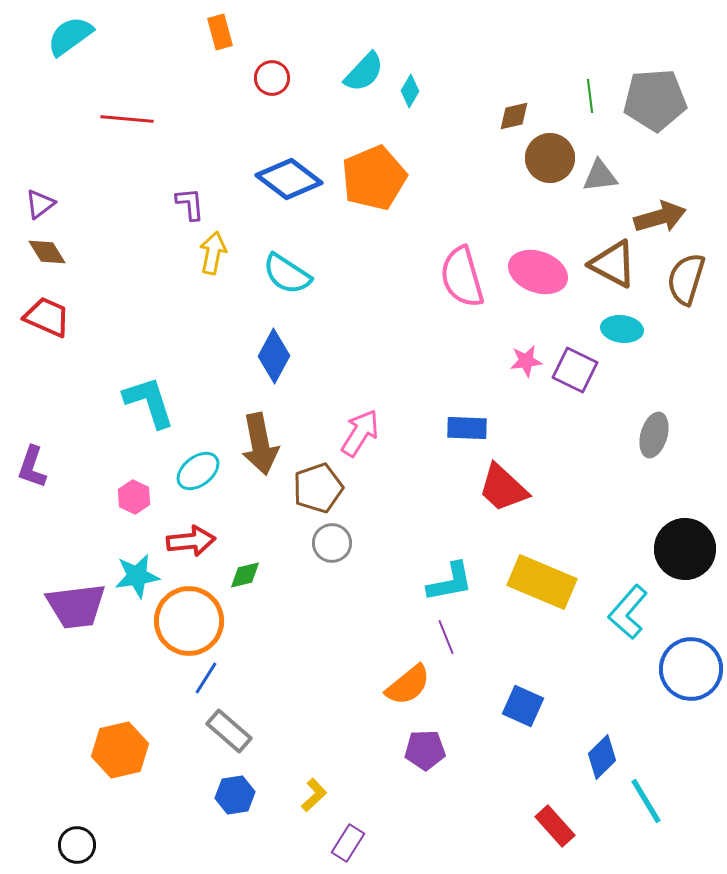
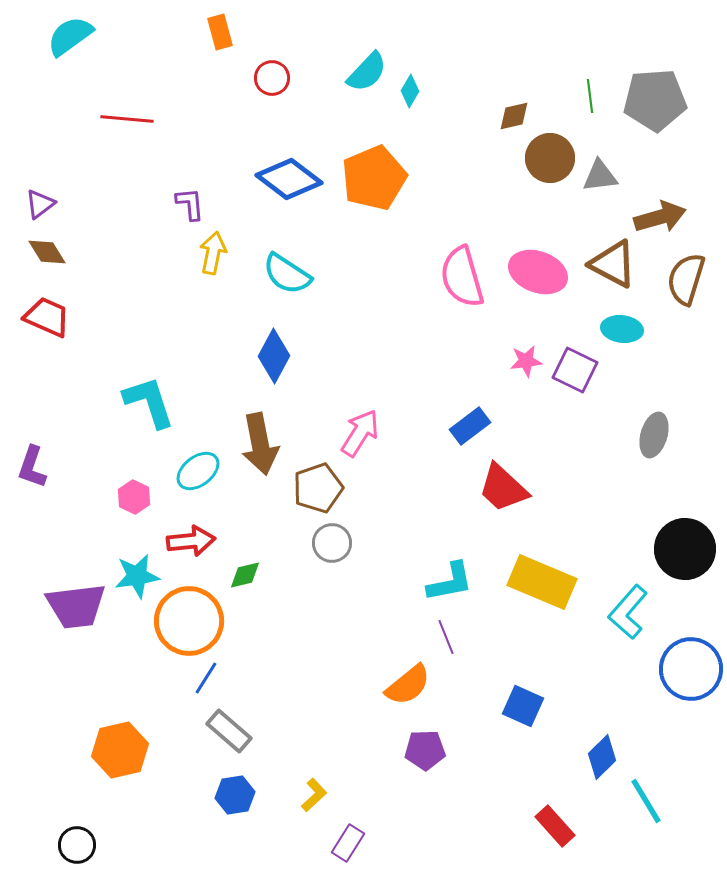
cyan semicircle at (364, 72): moved 3 px right
blue rectangle at (467, 428): moved 3 px right, 2 px up; rotated 39 degrees counterclockwise
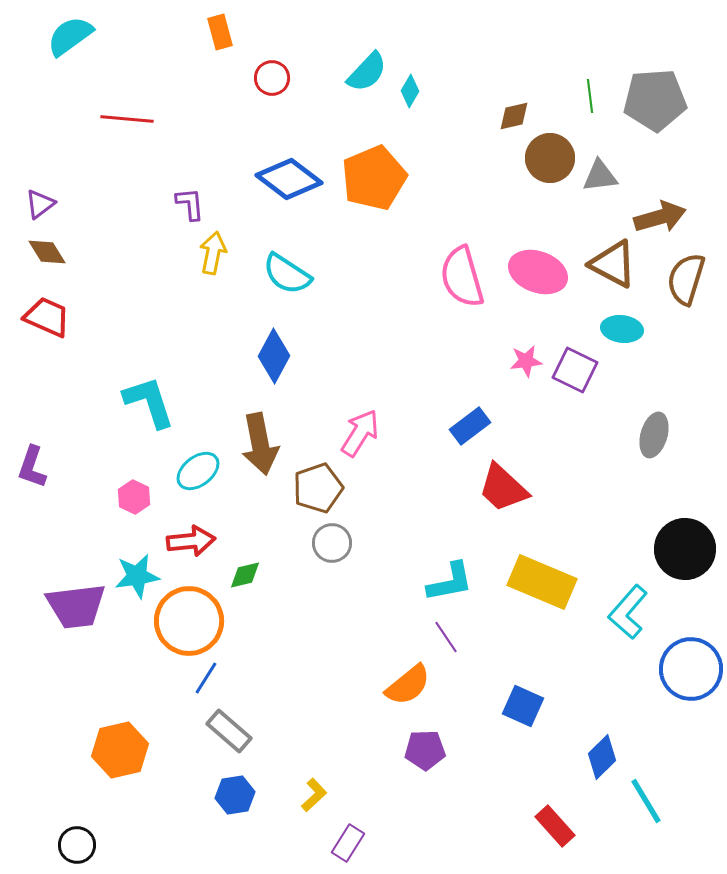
purple line at (446, 637): rotated 12 degrees counterclockwise
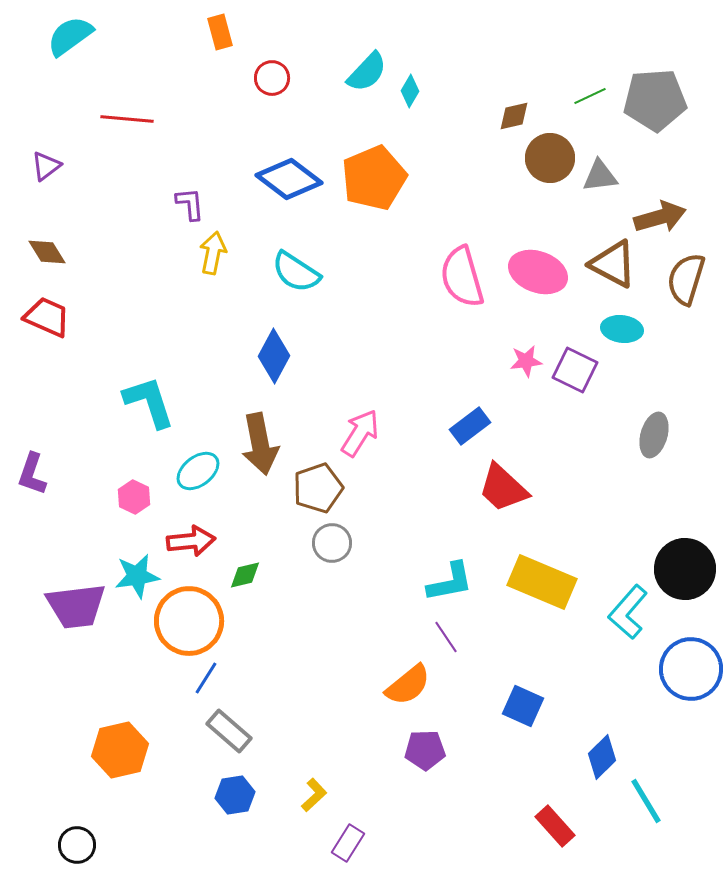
green line at (590, 96): rotated 72 degrees clockwise
purple triangle at (40, 204): moved 6 px right, 38 px up
cyan semicircle at (287, 274): moved 9 px right, 2 px up
purple L-shape at (32, 467): moved 7 px down
black circle at (685, 549): moved 20 px down
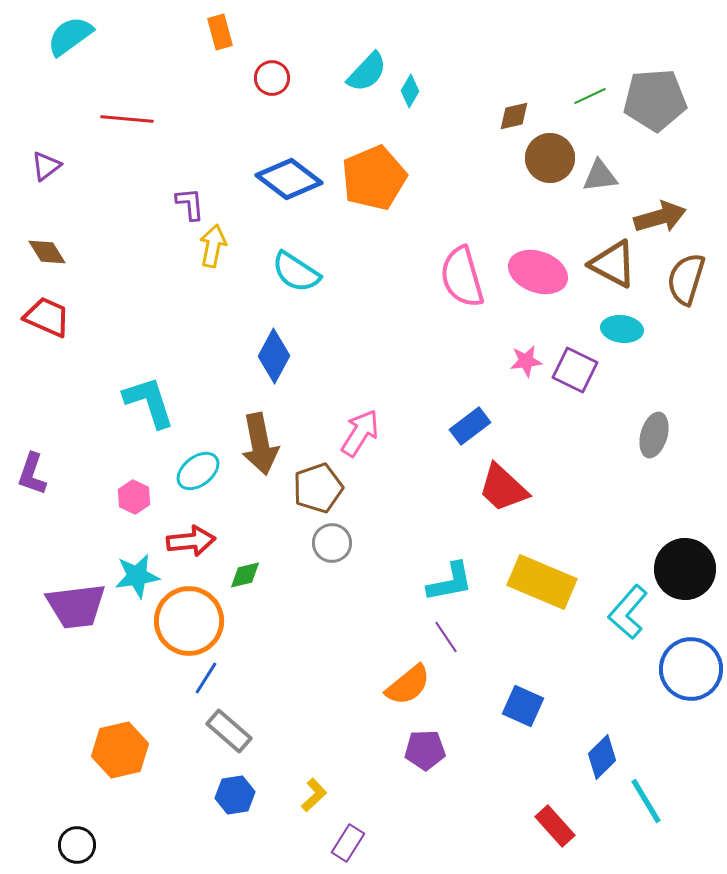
yellow arrow at (213, 253): moved 7 px up
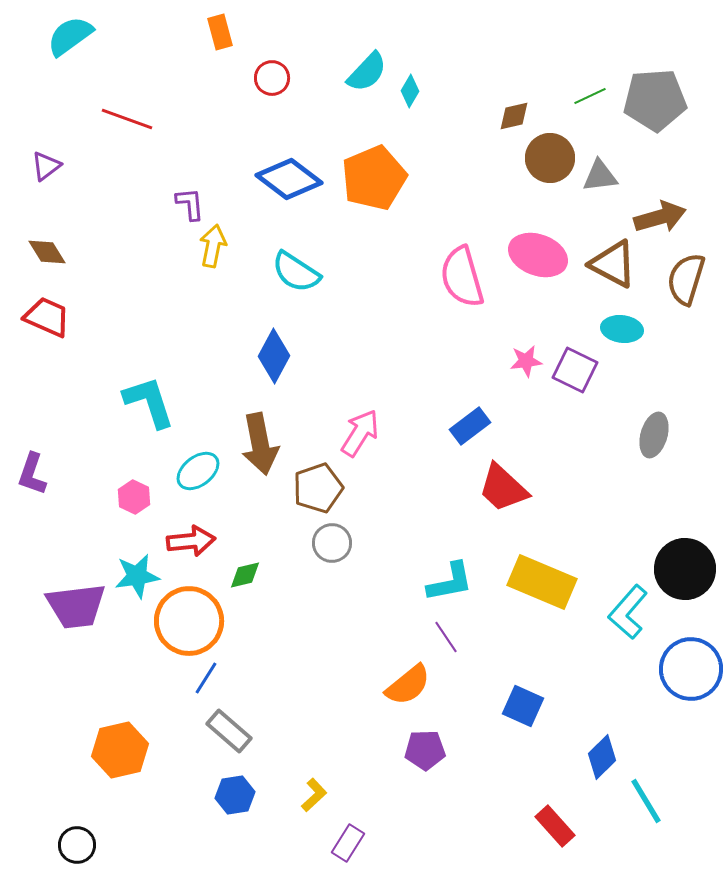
red line at (127, 119): rotated 15 degrees clockwise
pink ellipse at (538, 272): moved 17 px up
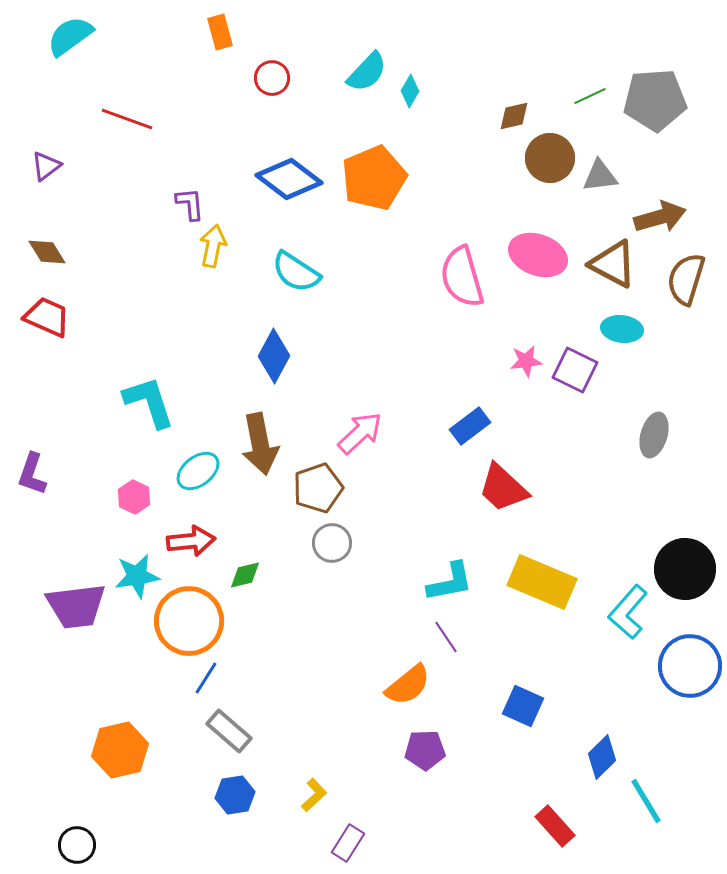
pink arrow at (360, 433): rotated 15 degrees clockwise
blue circle at (691, 669): moved 1 px left, 3 px up
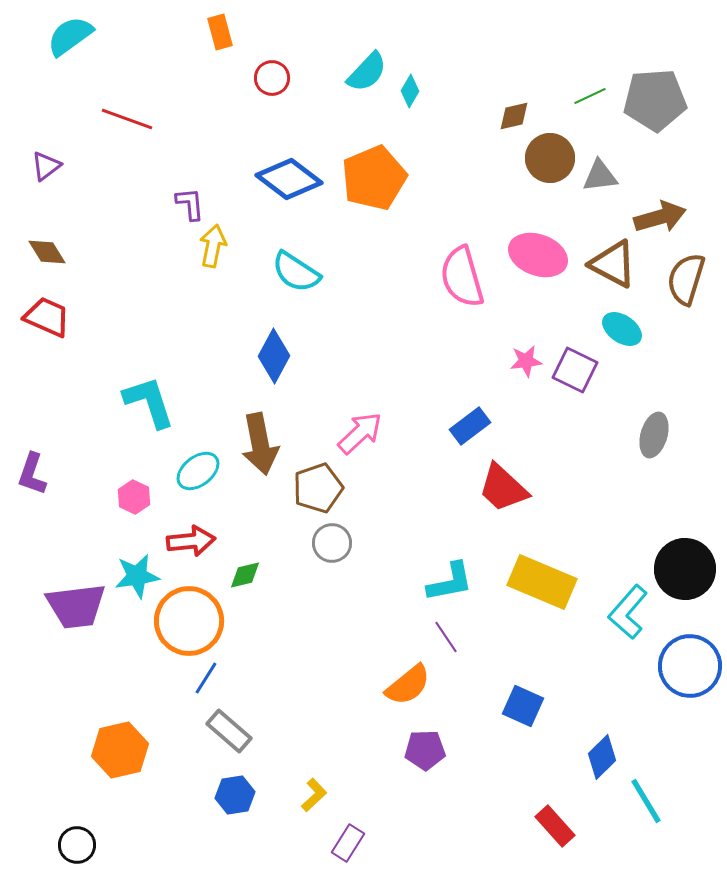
cyan ellipse at (622, 329): rotated 27 degrees clockwise
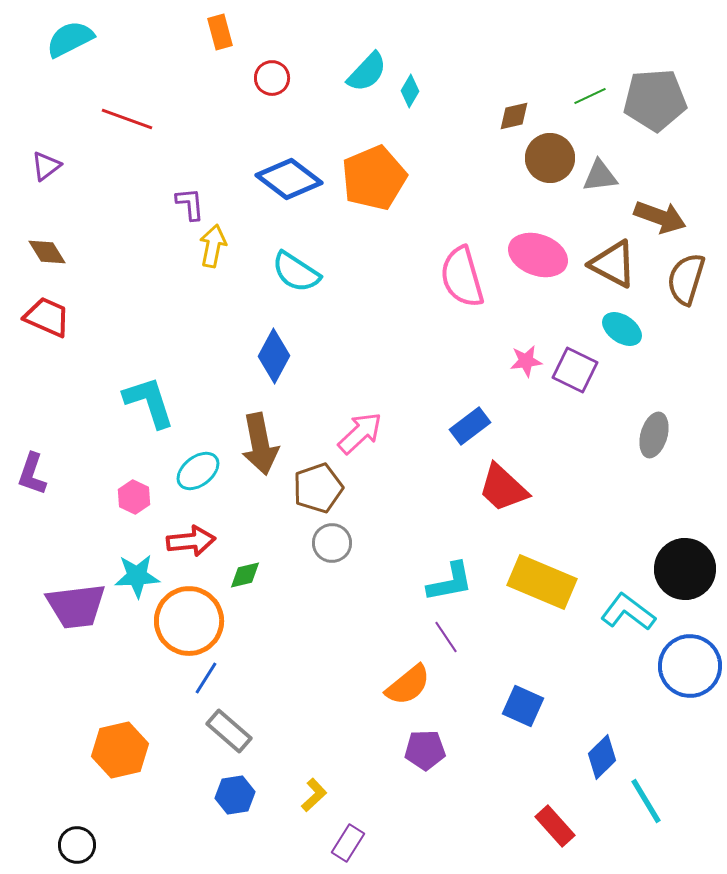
cyan semicircle at (70, 36): moved 3 px down; rotated 9 degrees clockwise
brown arrow at (660, 217): rotated 36 degrees clockwise
cyan star at (137, 576): rotated 6 degrees clockwise
cyan L-shape at (628, 612): rotated 86 degrees clockwise
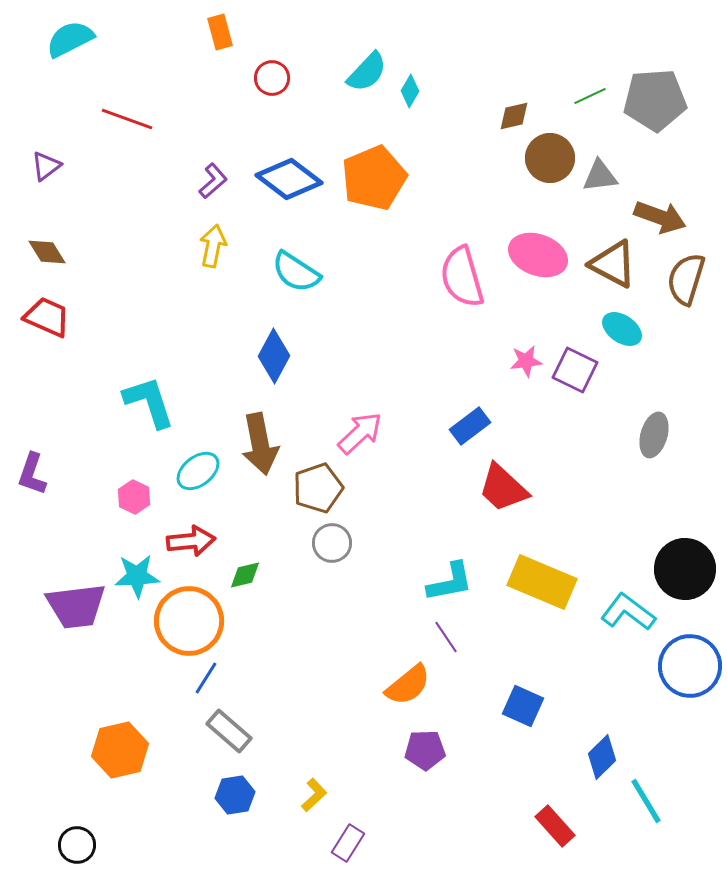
purple L-shape at (190, 204): moved 23 px right, 23 px up; rotated 54 degrees clockwise
